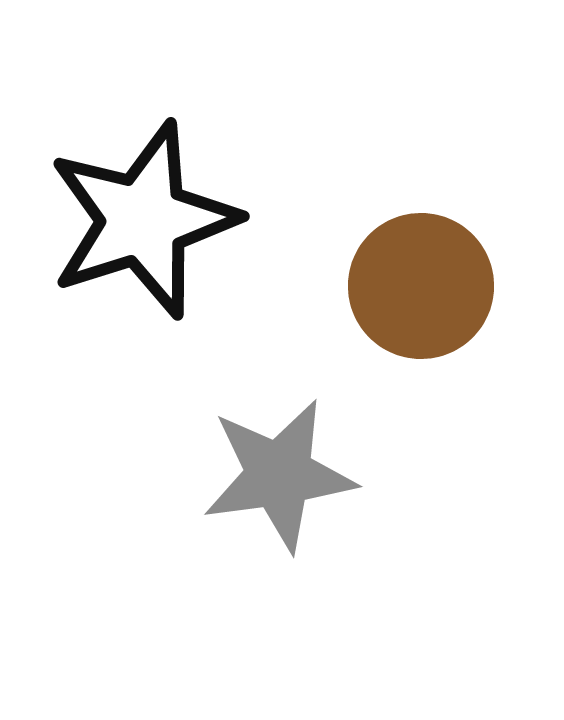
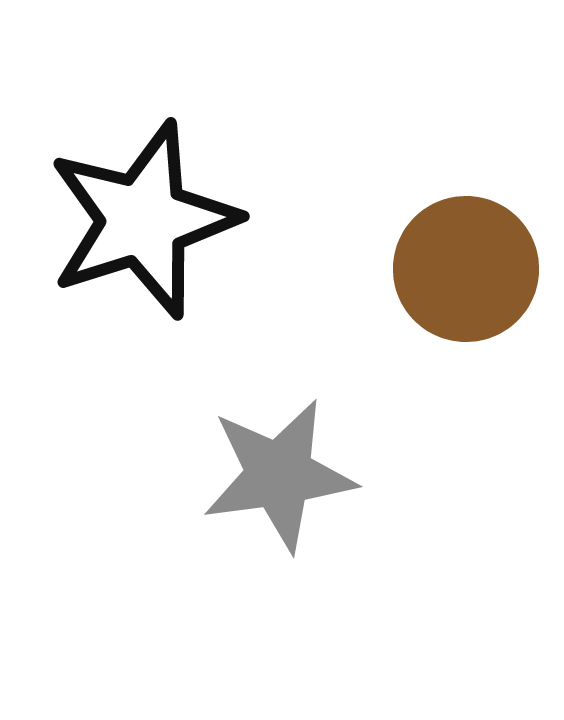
brown circle: moved 45 px right, 17 px up
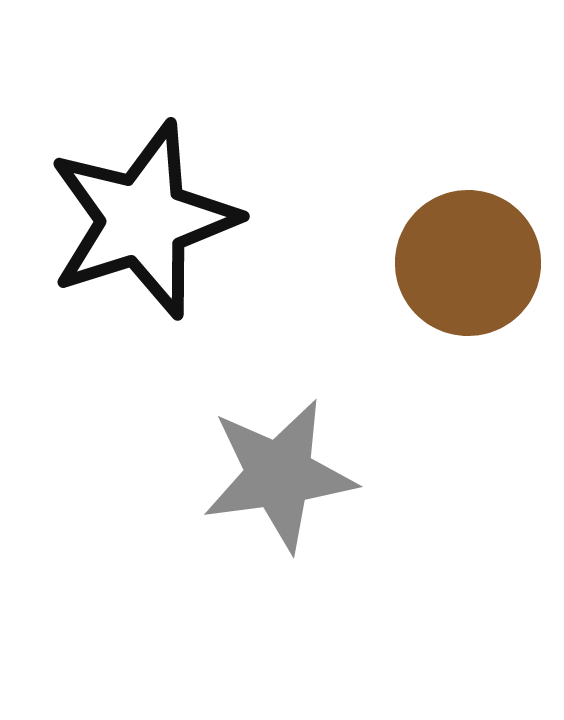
brown circle: moved 2 px right, 6 px up
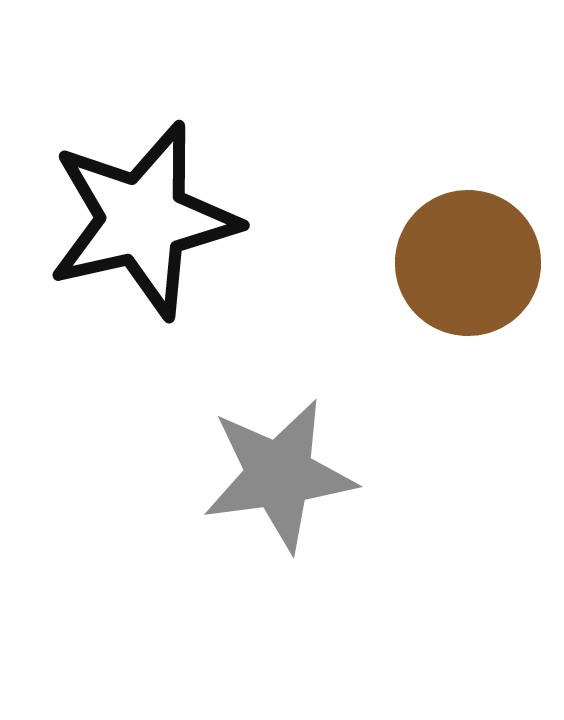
black star: rotated 5 degrees clockwise
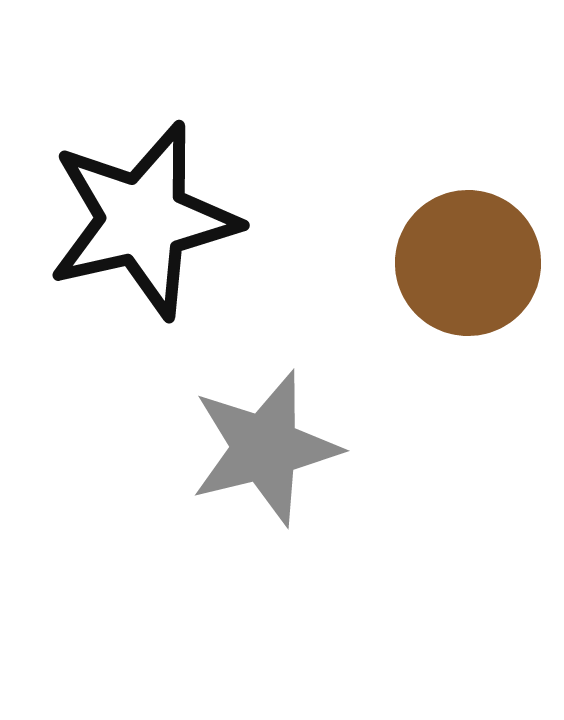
gray star: moved 14 px left, 27 px up; rotated 6 degrees counterclockwise
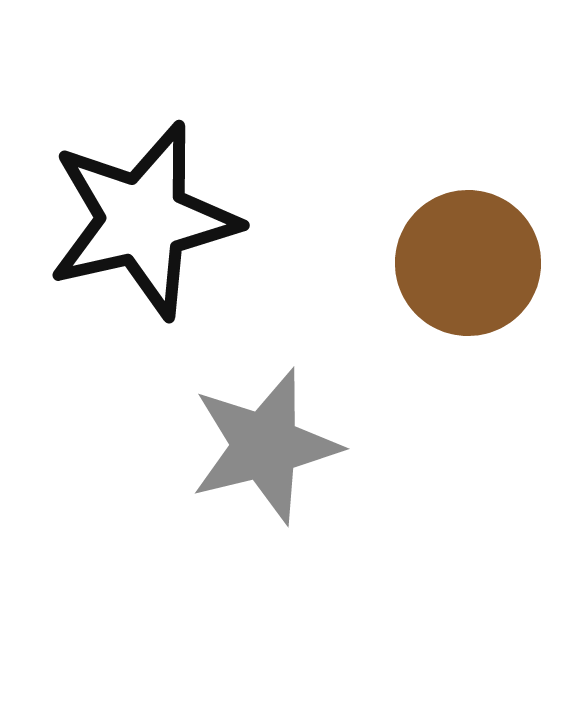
gray star: moved 2 px up
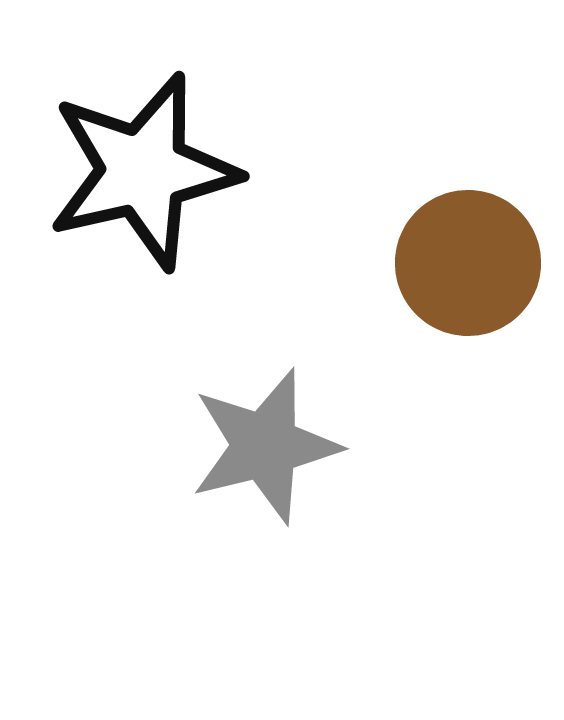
black star: moved 49 px up
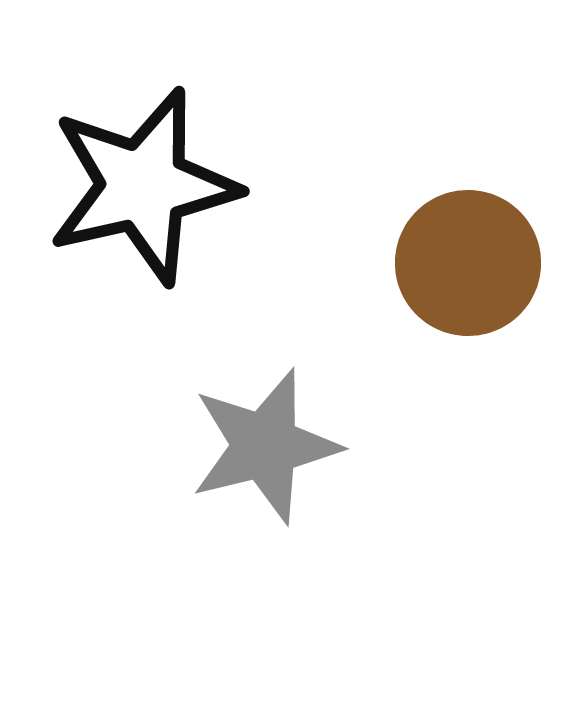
black star: moved 15 px down
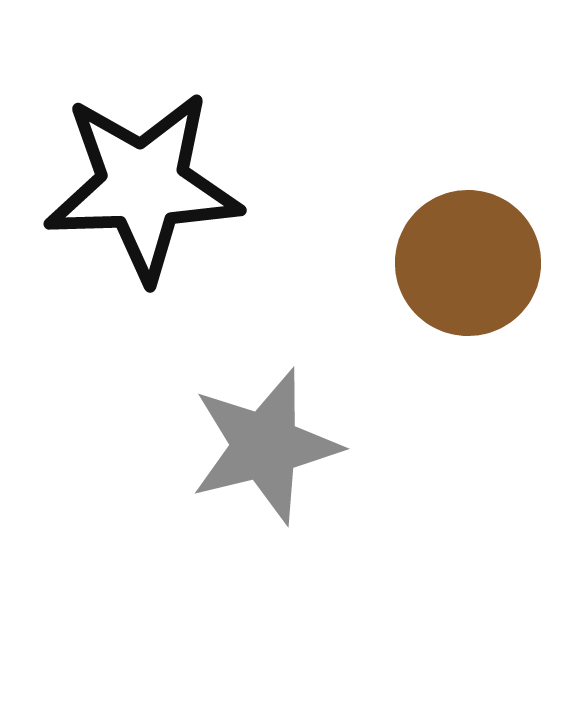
black star: rotated 11 degrees clockwise
